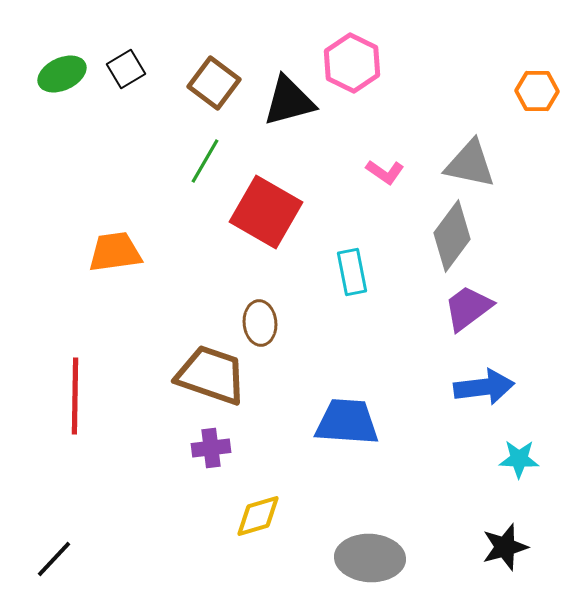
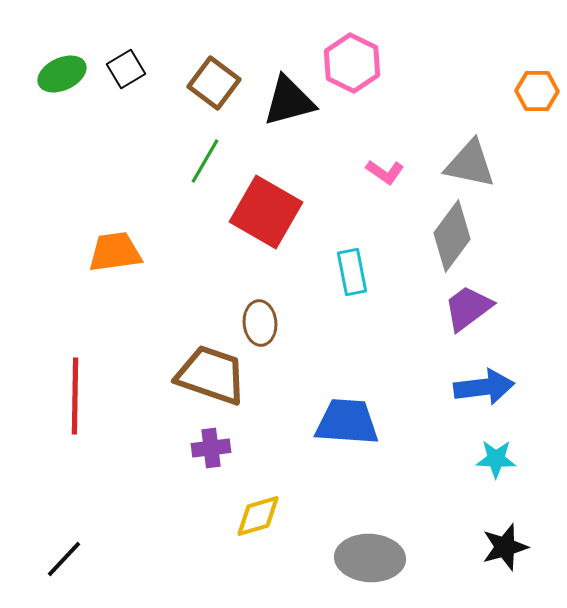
cyan star: moved 23 px left
black line: moved 10 px right
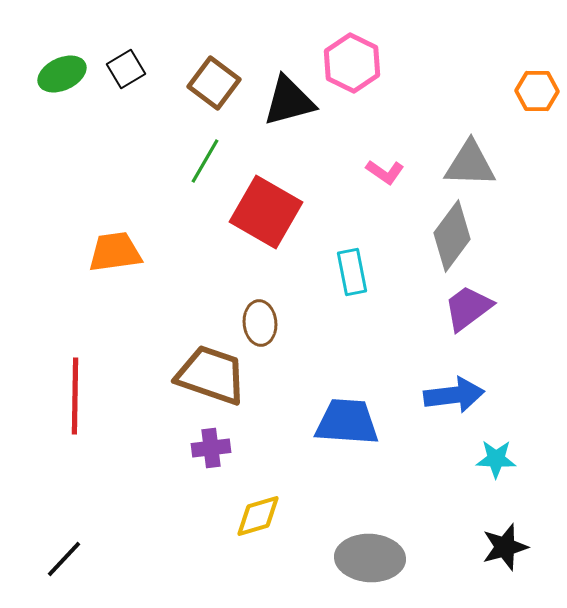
gray triangle: rotated 10 degrees counterclockwise
blue arrow: moved 30 px left, 8 px down
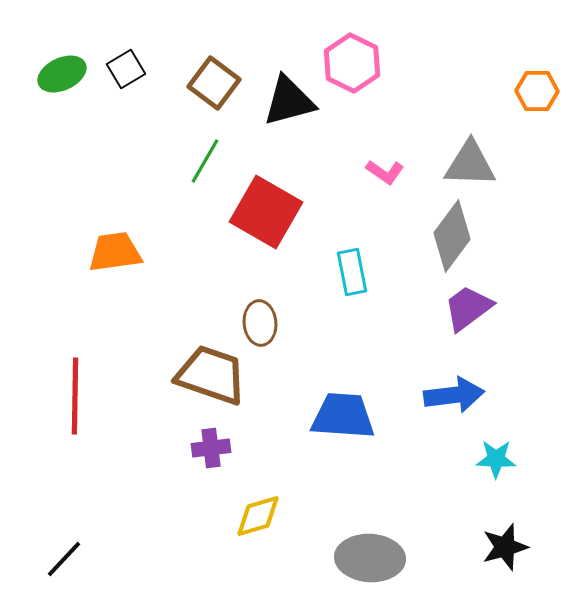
blue trapezoid: moved 4 px left, 6 px up
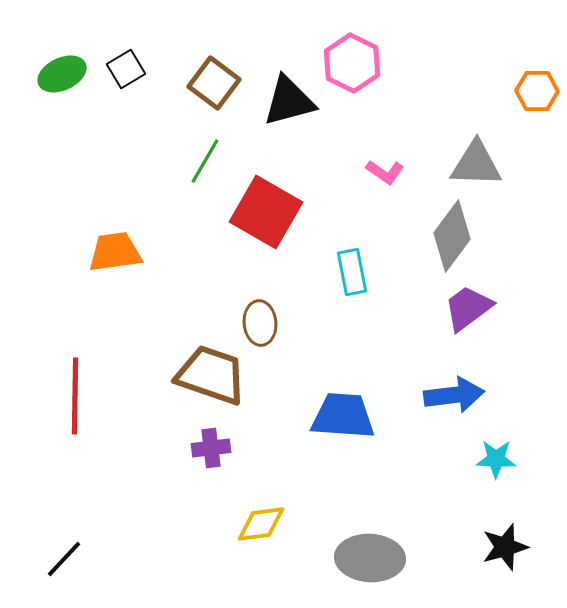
gray triangle: moved 6 px right
yellow diamond: moved 3 px right, 8 px down; rotated 9 degrees clockwise
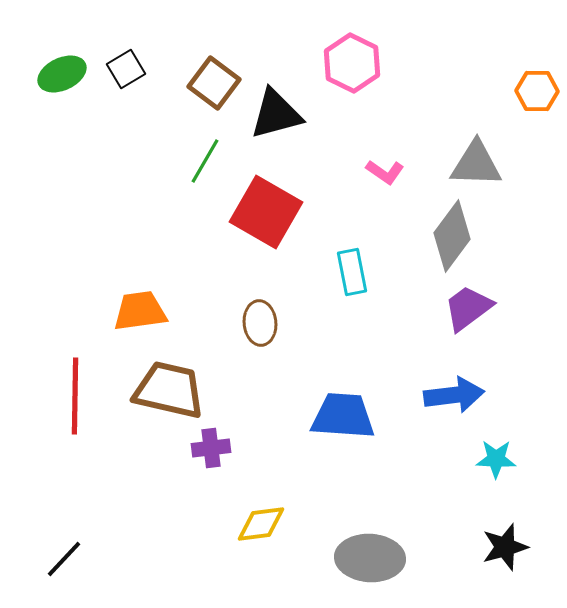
black triangle: moved 13 px left, 13 px down
orange trapezoid: moved 25 px right, 59 px down
brown trapezoid: moved 42 px left, 15 px down; rotated 6 degrees counterclockwise
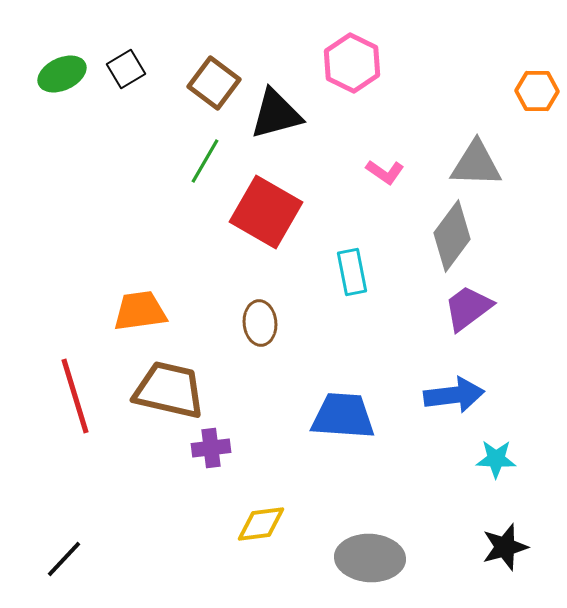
red line: rotated 18 degrees counterclockwise
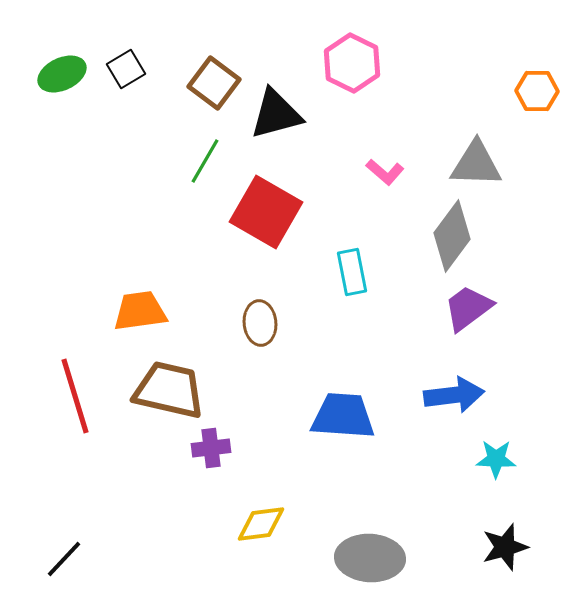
pink L-shape: rotated 6 degrees clockwise
